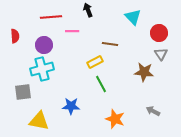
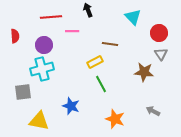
blue star: rotated 18 degrees clockwise
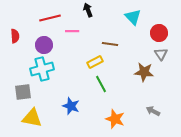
red line: moved 1 px left, 1 px down; rotated 10 degrees counterclockwise
yellow triangle: moved 7 px left, 3 px up
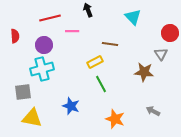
red circle: moved 11 px right
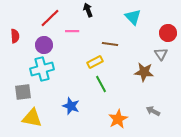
red line: rotated 30 degrees counterclockwise
red circle: moved 2 px left
orange star: moved 3 px right; rotated 24 degrees clockwise
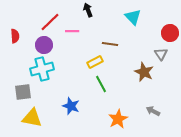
red line: moved 4 px down
red circle: moved 2 px right
brown star: rotated 18 degrees clockwise
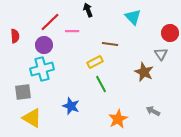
yellow triangle: rotated 20 degrees clockwise
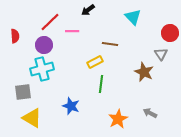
black arrow: rotated 104 degrees counterclockwise
green line: rotated 36 degrees clockwise
gray arrow: moved 3 px left, 2 px down
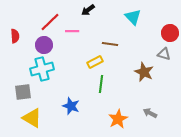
gray triangle: moved 3 px right; rotated 40 degrees counterclockwise
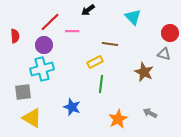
blue star: moved 1 px right, 1 px down
